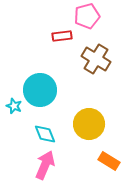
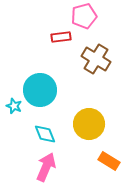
pink pentagon: moved 3 px left
red rectangle: moved 1 px left, 1 px down
pink arrow: moved 1 px right, 2 px down
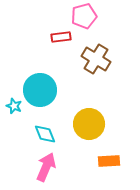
orange rectangle: rotated 35 degrees counterclockwise
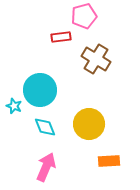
cyan diamond: moved 7 px up
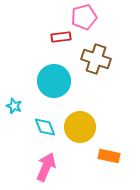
pink pentagon: moved 1 px down
brown cross: rotated 12 degrees counterclockwise
cyan circle: moved 14 px right, 9 px up
yellow circle: moved 9 px left, 3 px down
orange rectangle: moved 5 px up; rotated 15 degrees clockwise
